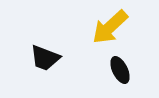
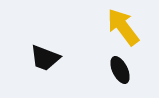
yellow arrow: moved 13 px right; rotated 96 degrees clockwise
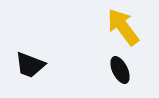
black trapezoid: moved 15 px left, 7 px down
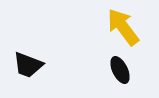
black trapezoid: moved 2 px left
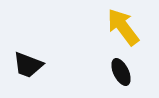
black ellipse: moved 1 px right, 2 px down
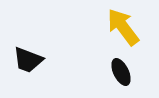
black trapezoid: moved 5 px up
